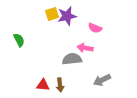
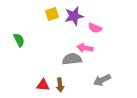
purple star: moved 7 px right
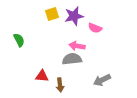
pink arrow: moved 8 px left, 2 px up
red triangle: moved 1 px left, 9 px up
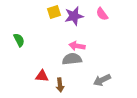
yellow square: moved 2 px right, 2 px up
pink semicircle: moved 7 px right, 14 px up; rotated 32 degrees clockwise
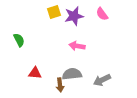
gray semicircle: moved 15 px down
red triangle: moved 7 px left, 3 px up
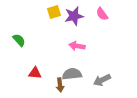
green semicircle: rotated 16 degrees counterclockwise
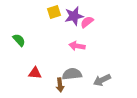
pink semicircle: moved 15 px left, 8 px down; rotated 88 degrees clockwise
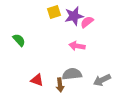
red triangle: moved 2 px right, 7 px down; rotated 16 degrees clockwise
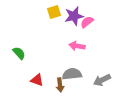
green semicircle: moved 13 px down
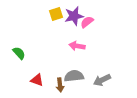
yellow square: moved 2 px right, 2 px down
gray semicircle: moved 2 px right, 2 px down
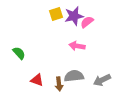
brown arrow: moved 1 px left, 1 px up
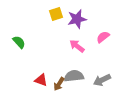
purple star: moved 3 px right, 3 px down
pink semicircle: moved 16 px right, 15 px down
pink arrow: rotated 28 degrees clockwise
green semicircle: moved 11 px up
red triangle: moved 4 px right
brown arrow: rotated 40 degrees clockwise
